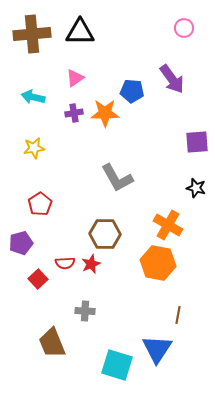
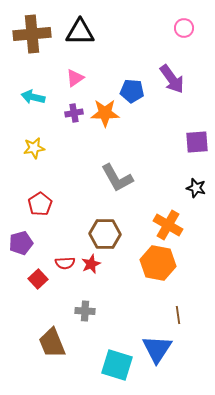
brown line: rotated 18 degrees counterclockwise
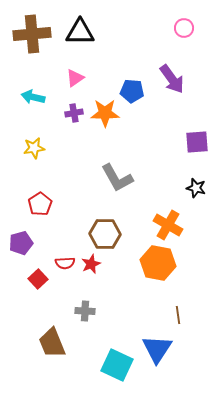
cyan square: rotated 8 degrees clockwise
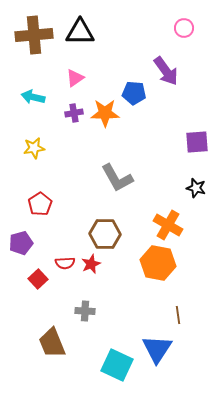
brown cross: moved 2 px right, 1 px down
purple arrow: moved 6 px left, 8 px up
blue pentagon: moved 2 px right, 2 px down
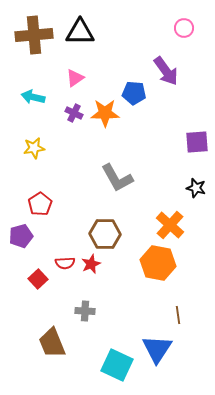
purple cross: rotated 36 degrees clockwise
orange cross: moved 2 px right; rotated 12 degrees clockwise
purple pentagon: moved 7 px up
